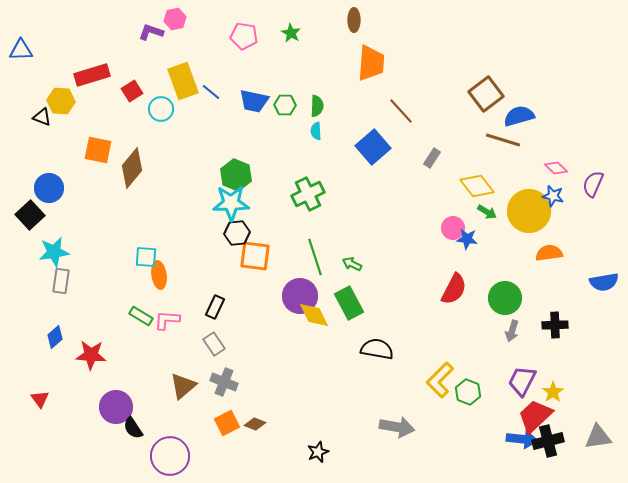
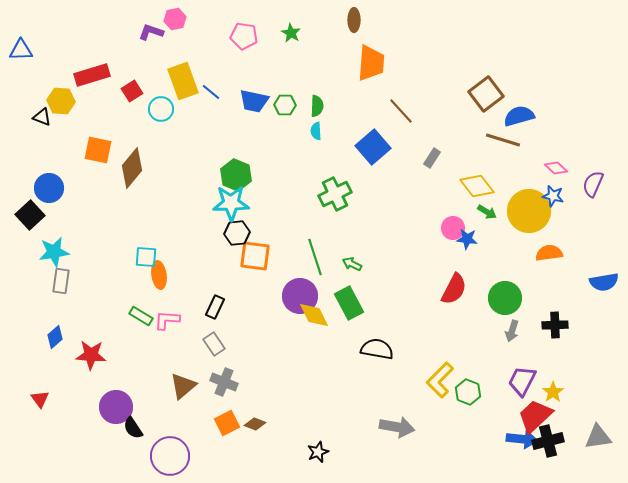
green cross at (308, 194): moved 27 px right
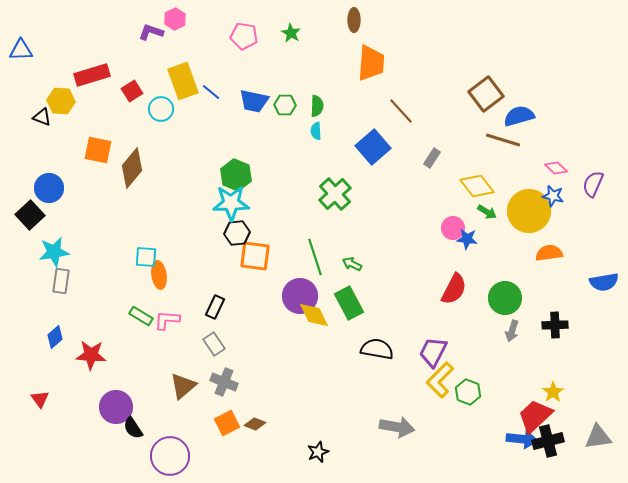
pink hexagon at (175, 19): rotated 15 degrees counterclockwise
green cross at (335, 194): rotated 16 degrees counterclockwise
purple trapezoid at (522, 381): moved 89 px left, 29 px up
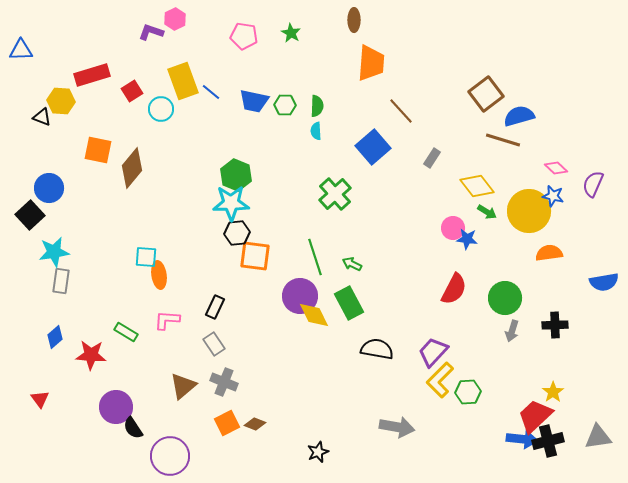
green rectangle at (141, 316): moved 15 px left, 16 px down
purple trapezoid at (433, 352): rotated 16 degrees clockwise
green hexagon at (468, 392): rotated 25 degrees counterclockwise
